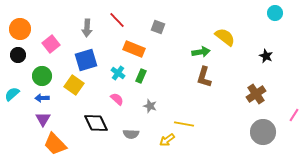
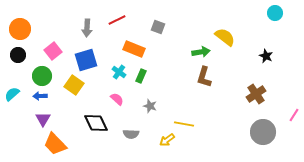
red line: rotated 72 degrees counterclockwise
pink square: moved 2 px right, 7 px down
cyan cross: moved 1 px right, 1 px up
blue arrow: moved 2 px left, 2 px up
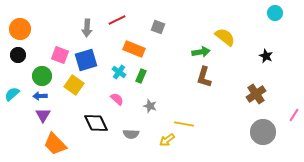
pink square: moved 7 px right, 4 px down; rotated 30 degrees counterclockwise
purple triangle: moved 4 px up
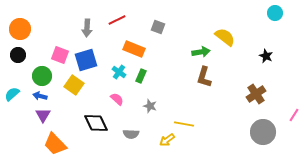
blue arrow: rotated 16 degrees clockwise
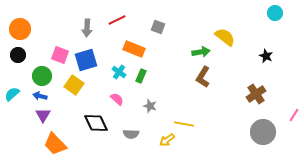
brown L-shape: moved 1 px left; rotated 15 degrees clockwise
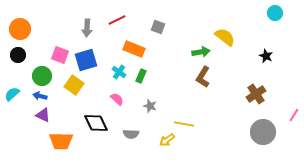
purple triangle: rotated 35 degrees counterclockwise
orange trapezoid: moved 6 px right, 3 px up; rotated 45 degrees counterclockwise
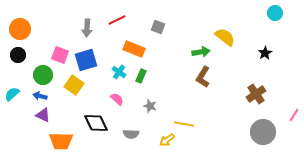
black star: moved 1 px left, 3 px up; rotated 16 degrees clockwise
green circle: moved 1 px right, 1 px up
